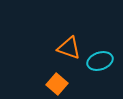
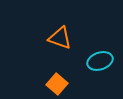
orange triangle: moved 9 px left, 10 px up
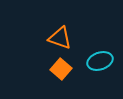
orange square: moved 4 px right, 15 px up
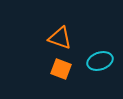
orange square: rotated 20 degrees counterclockwise
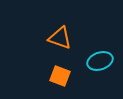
orange square: moved 1 px left, 7 px down
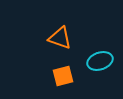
orange square: moved 3 px right; rotated 35 degrees counterclockwise
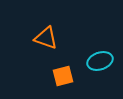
orange triangle: moved 14 px left
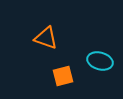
cyan ellipse: rotated 35 degrees clockwise
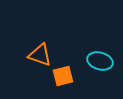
orange triangle: moved 6 px left, 17 px down
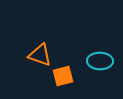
cyan ellipse: rotated 15 degrees counterclockwise
